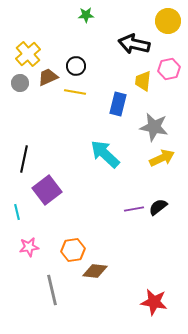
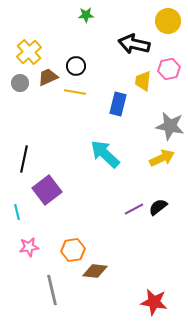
yellow cross: moved 1 px right, 2 px up
gray star: moved 16 px right, 1 px up
purple line: rotated 18 degrees counterclockwise
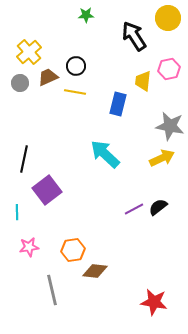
yellow circle: moved 3 px up
black arrow: moved 8 px up; rotated 44 degrees clockwise
cyan line: rotated 14 degrees clockwise
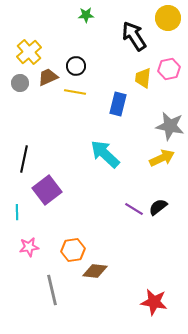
yellow trapezoid: moved 3 px up
purple line: rotated 60 degrees clockwise
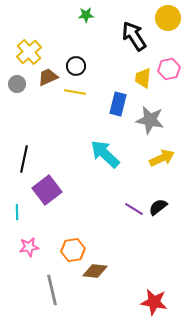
gray circle: moved 3 px left, 1 px down
gray star: moved 20 px left, 6 px up
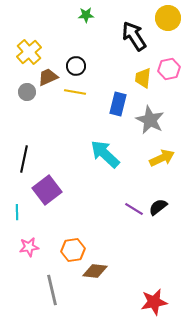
gray circle: moved 10 px right, 8 px down
gray star: rotated 16 degrees clockwise
red star: rotated 20 degrees counterclockwise
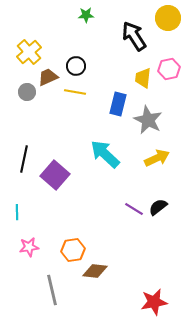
gray star: moved 2 px left
yellow arrow: moved 5 px left
purple square: moved 8 px right, 15 px up; rotated 12 degrees counterclockwise
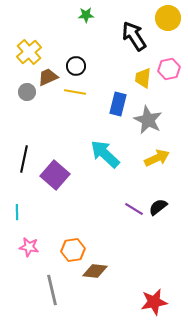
pink star: rotated 18 degrees clockwise
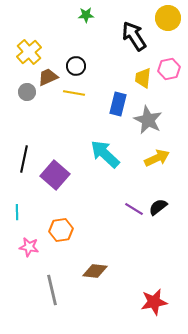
yellow line: moved 1 px left, 1 px down
orange hexagon: moved 12 px left, 20 px up
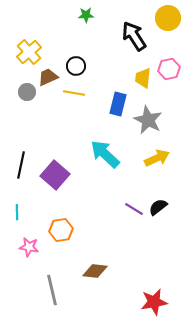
black line: moved 3 px left, 6 px down
